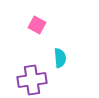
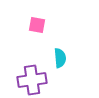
pink square: rotated 18 degrees counterclockwise
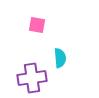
purple cross: moved 2 px up
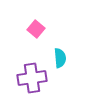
pink square: moved 1 px left, 4 px down; rotated 30 degrees clockwise
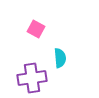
pink square: rotated 12 degrees counterclockwise
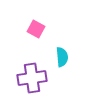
cyan semicircle: moved 2 px right, 1 px up
